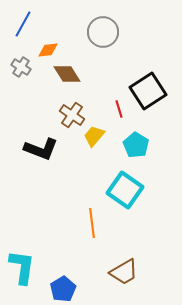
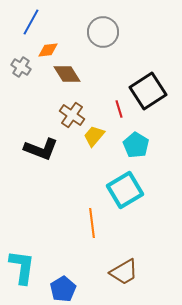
blue line: moved 8 px right, 2 px up
cyan square: rotated 24 degrees clockwise
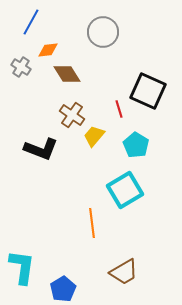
black square: rotated 33 degrees counterclockwise
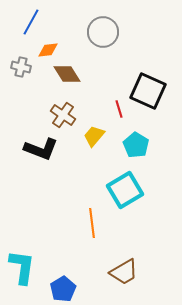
gray cross: rotated 18 degrees counterclockwise
brown cross: moved 9 px left
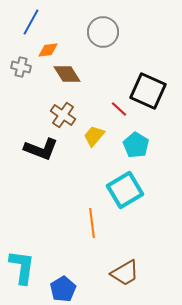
red line: rotated 30 degrees counterclockwise
brown trapezoid: moved 1 px right, 1 px down
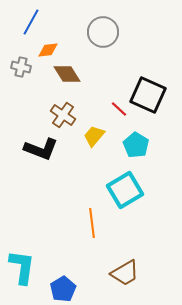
black square: moved 4 px down
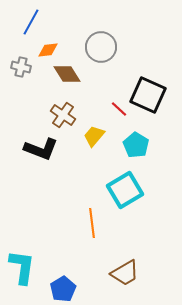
gray circle: moved 2 px left, 15 px down
